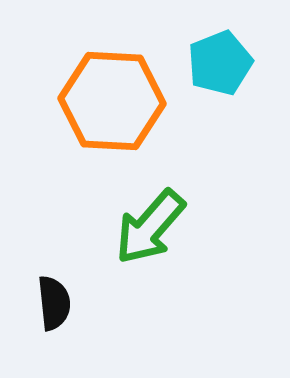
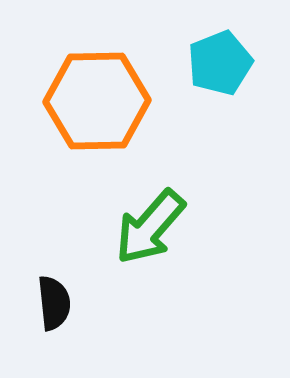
orange hexagon: moved 15 px left; rotated 4 degrees counterclockwise
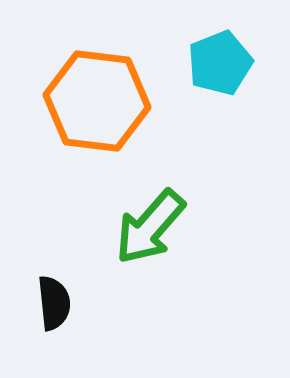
orange hexagon: rotated 8 degrees clockwise
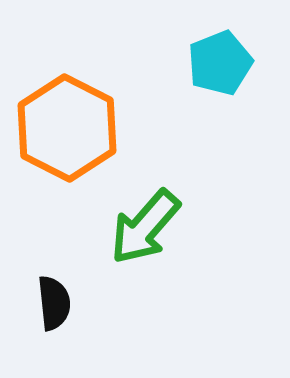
orange hexagon: moved 30 px left, 27 px down; rotated 20 degrees clockwise
green arrow: moved 5 px left
